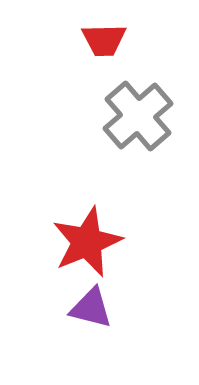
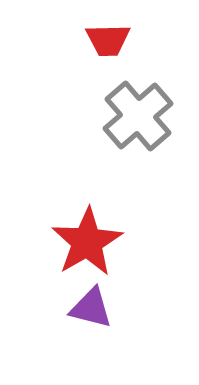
red trapezoid: moved 4 px right
red star: rotated 8 degrees counterclockwise
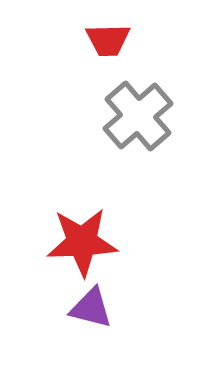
red star: moved 5 px left; rotated 28 degrees clockwise
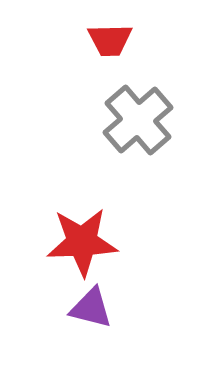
red trapezoid: moved 2 px right
gray cross: moved 4 px down
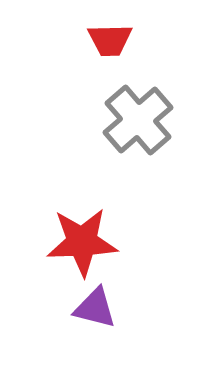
purple triangle: moved 4 px right
